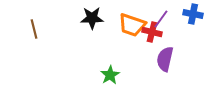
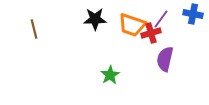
black star: moved 3 px right, 1 px down
red cross: moved 1 px left, 1 px down; rotated 30 degrees counterclockwise
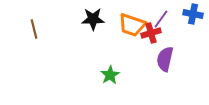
black star: moved 2 px left
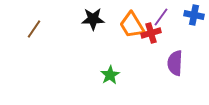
blue cross: moved 1 px right, 1 px down
purple line: moved 2 px up
orange trapezoid: rotated 40 degrees clockwise
brown line: rotated 48 degrees clockwise
purple semicircle: moved 10 px right, 4 px down; rotated 10 degrees counterclockwise
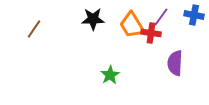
red cross: rotated 24 degrees clockwise
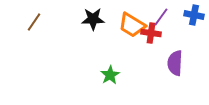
orange trapezoid: rotated 28 degrees counterclockwise
brown line: moved 7 px up
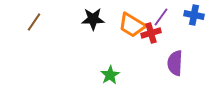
red cross: rotated 24 degrees counterclockwise
